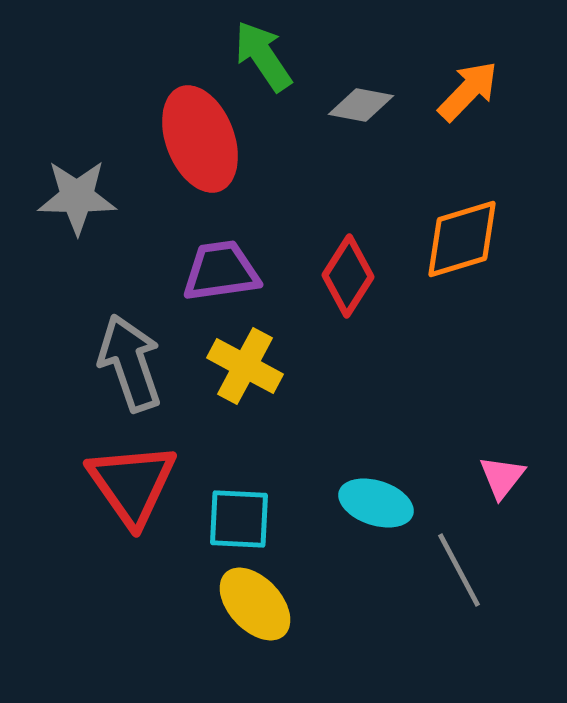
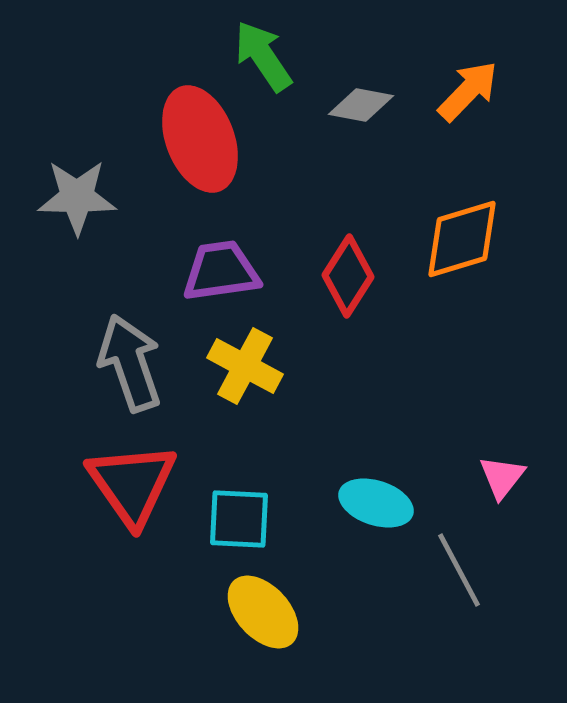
yellow ellipse: moved 8 px right, 8 px down
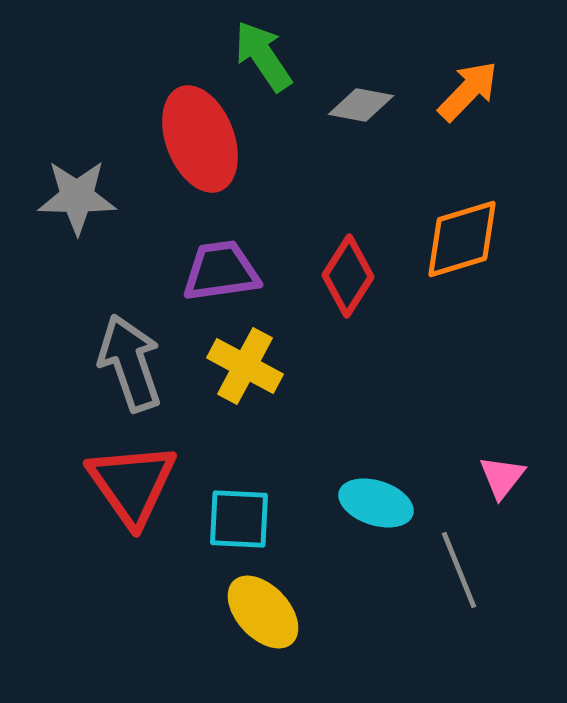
gray line: rotated 6 degrees clockwise
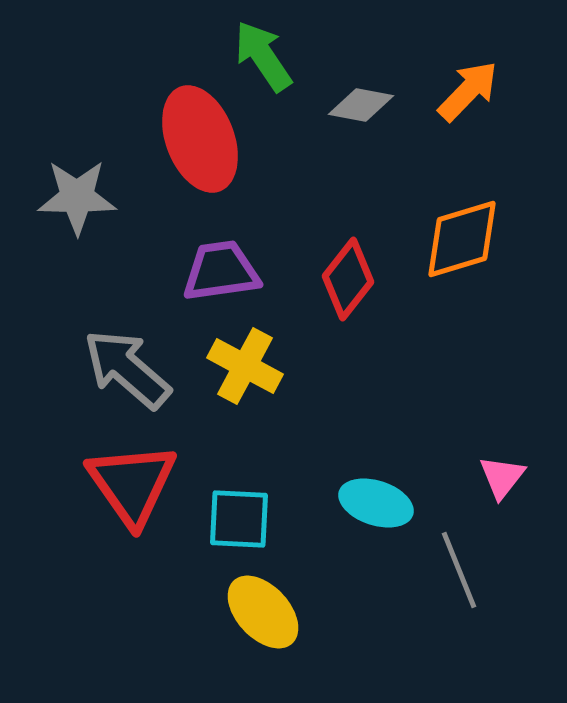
red diamond: moved 3 px down; rotated 6 degrees clockwise
gray arrow: moved 3 px left, 6 px down; rotated 30 degrees counterclockwise
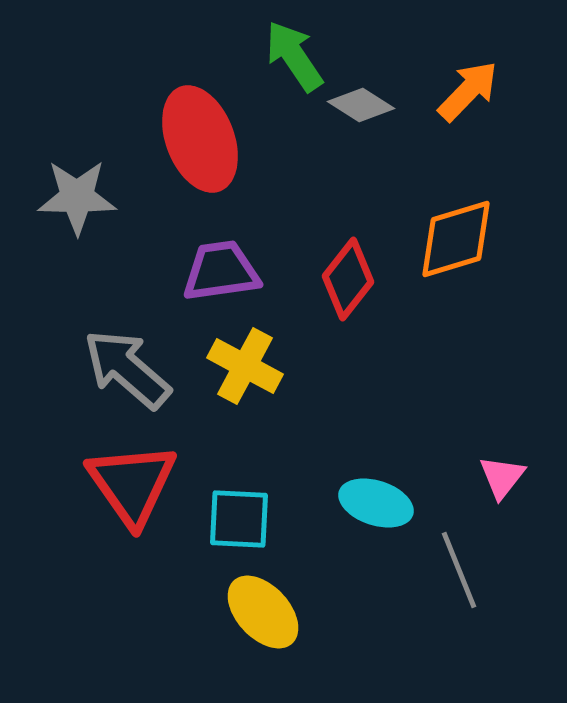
green arrow: moved 31 px right
gray diamond: rotated 22 degrees clockwise
orange diamond: moved 6 px left
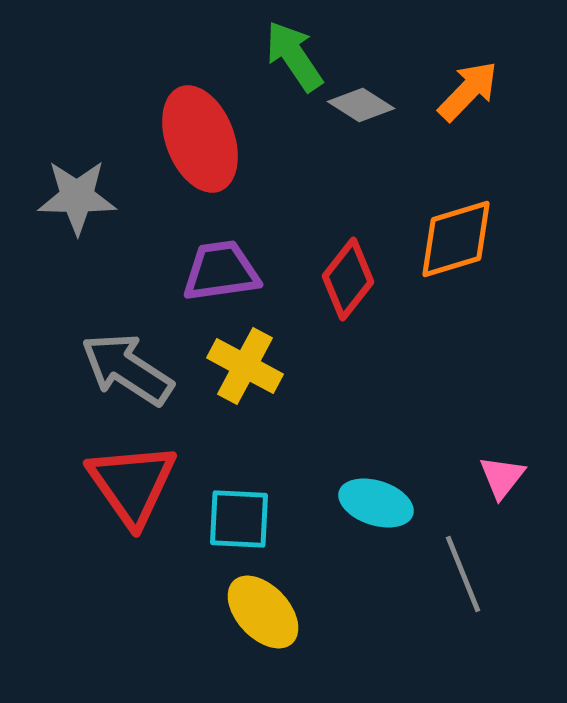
gray arrow: rotated 8 degrees counterclockwise
gray line: moved 4 px right, 4 px down
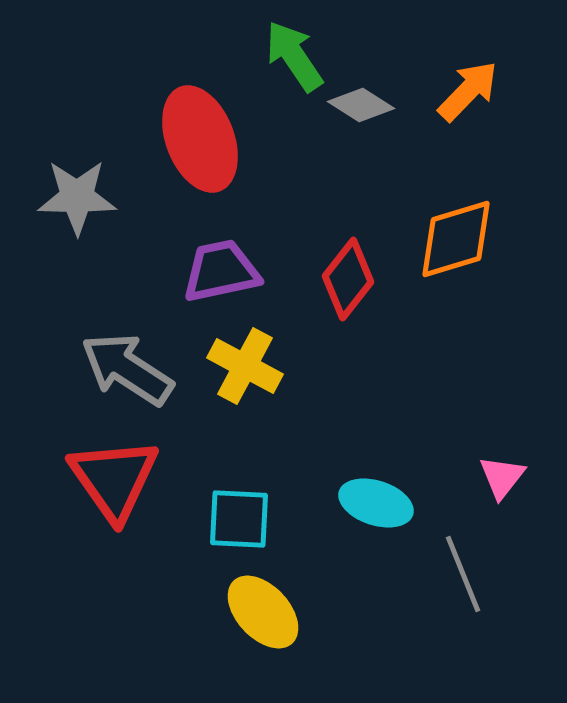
purple trapezoid: rotated 4 degrees counterclockwise
red triangle: moved 18 px left, 5 px up
